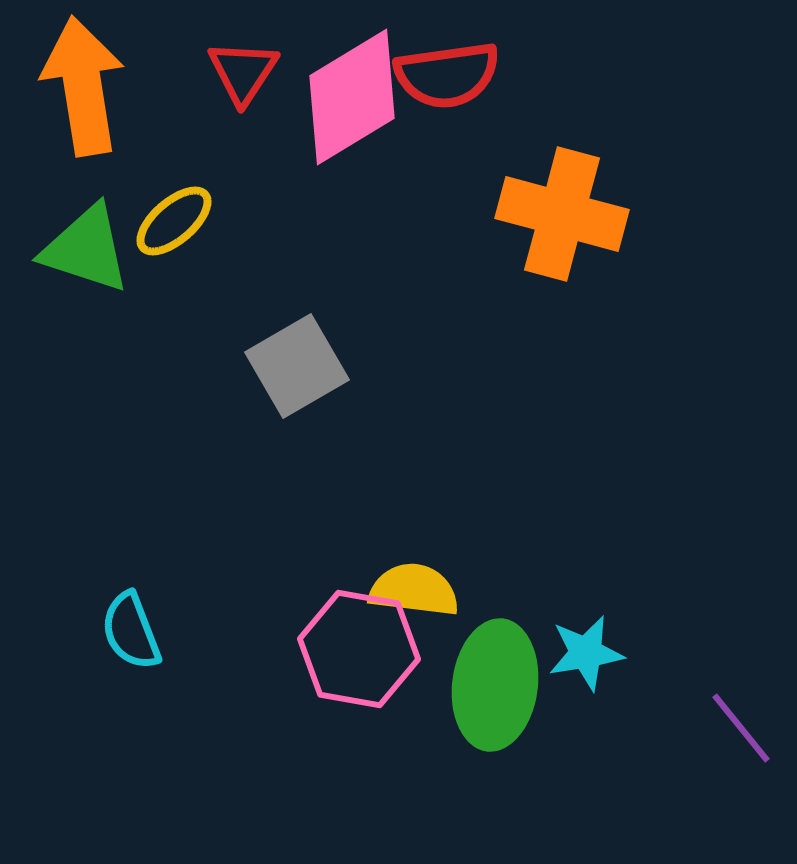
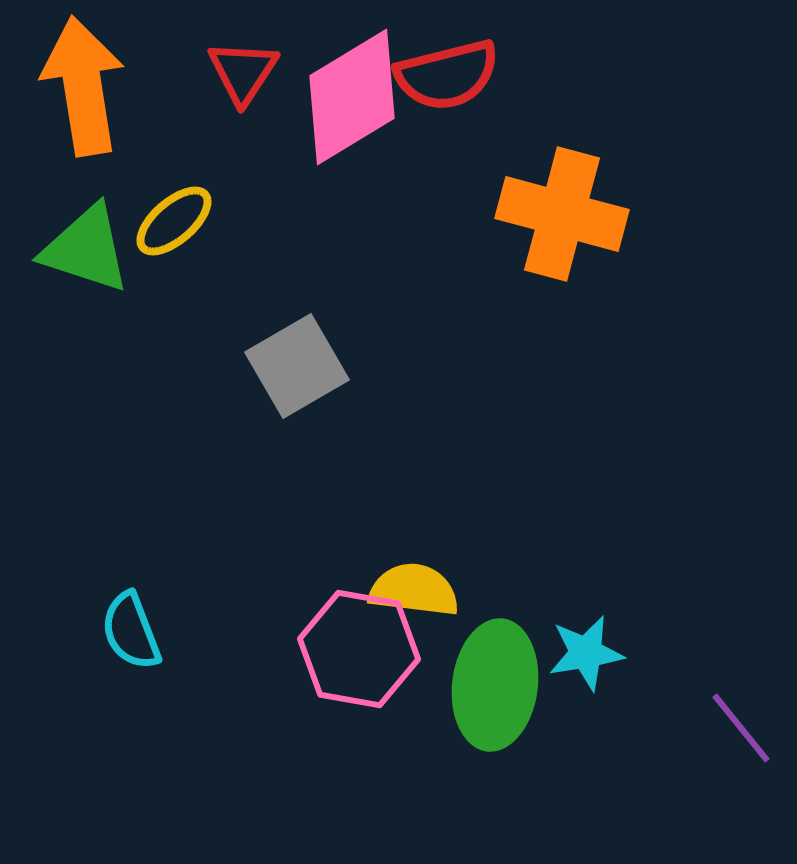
red semicircle: rotated 6 degrees counterclockwise
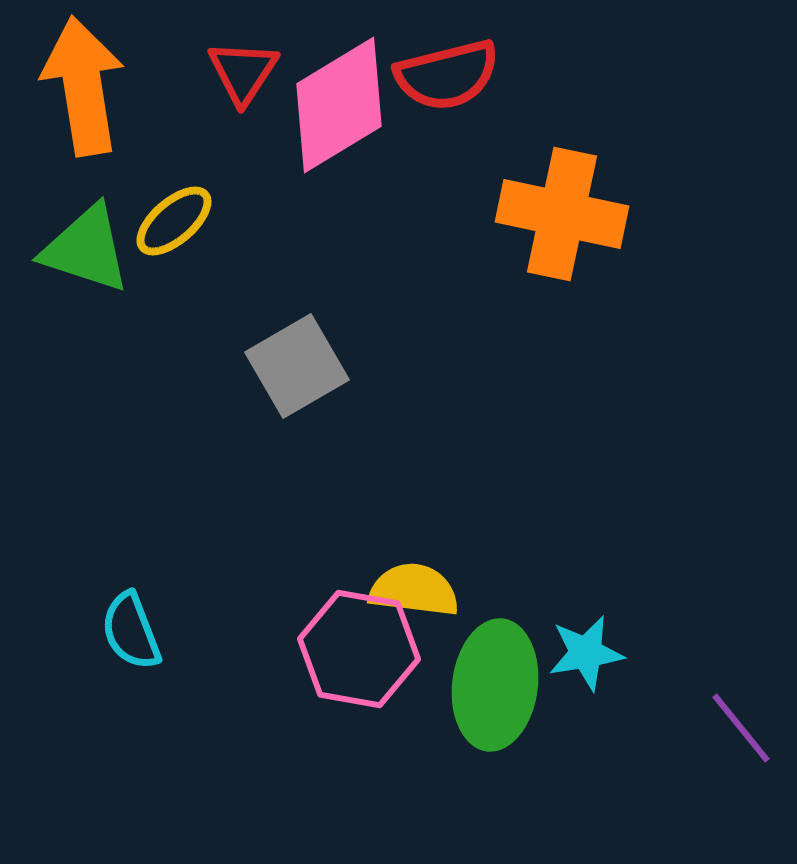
pink diamond: moved 13 px left, 8 px down
orange cross: rotated 3 degrees counterclockwise
